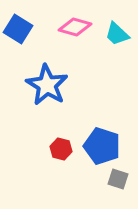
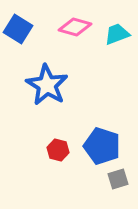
cyan trapezoid: rotated 116 degrees clockwise
red hexagon: moved 3 px left, 1 px down
gray square: rotated 35 degrees counterclockwise
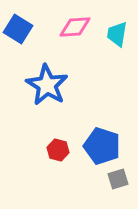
pink diamond: rotated 20 degrees counterclockwise
cyan trapezoid: rotated 60 degrees counterclockwise
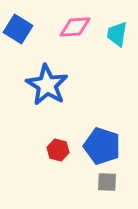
gray square: moved 11 px left, 3 px down; rotated 20 degrees clockwise
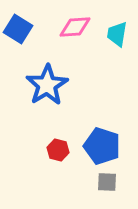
blue star: rotated 9 degrees clockwise
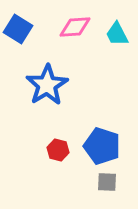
cyan trapezoid: rotated 36 degrees counterclockwise
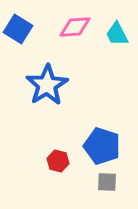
red hexagon: moved 11 px down
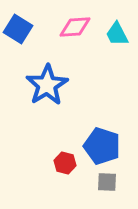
red hexagon: moved 7 px right, 2 px down
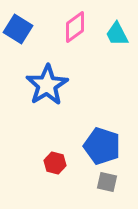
pink diamond: rotated 32 degrees counterclockwise
red hexagon: moved 10 px left
gray square: rotated 10 degrees clockwise
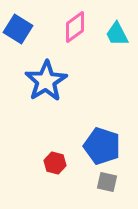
blue star: moved 1 px left, 4 px up
